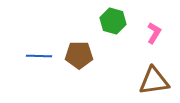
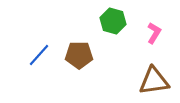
blue line: moved 1 px up; rotated 50 degrees counterclockwise
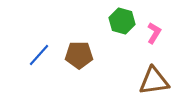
green hexagon: moved 9 px right
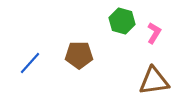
blue line: moved 9 px left, 8 px down
